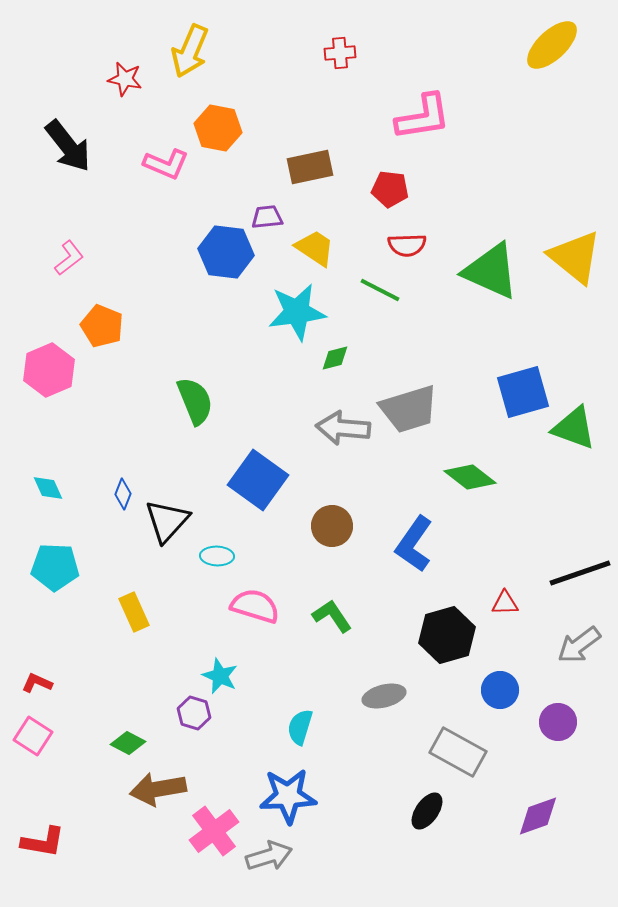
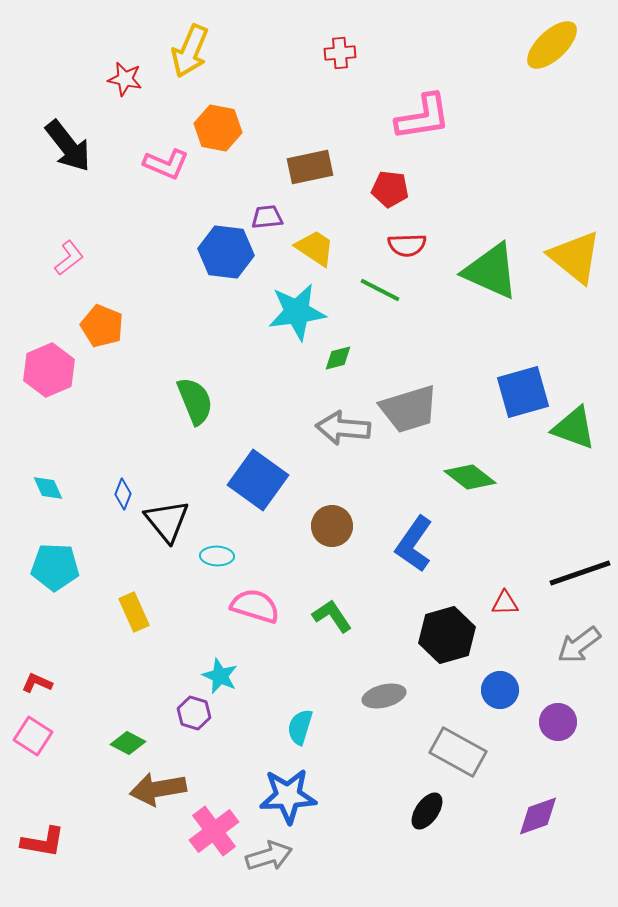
green diamond at (335, 358): moved 3 px right
black triangle at (167, 521): rotated 21 degrees counterclockwise
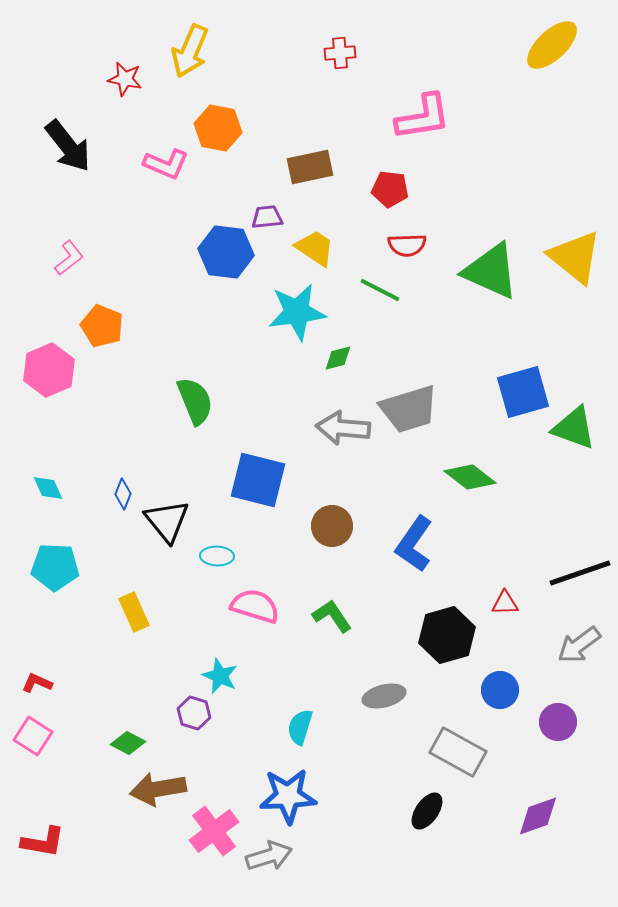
blue square at (258, 480): rotated 22 degrees counterclockwise
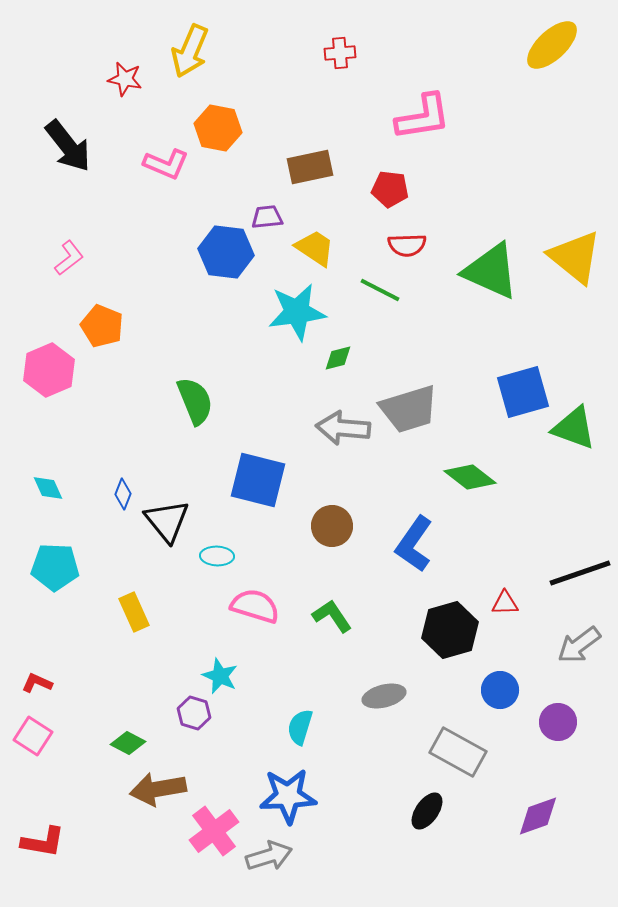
black hexagon at (447, 635): moved 3 px right, 5 px up
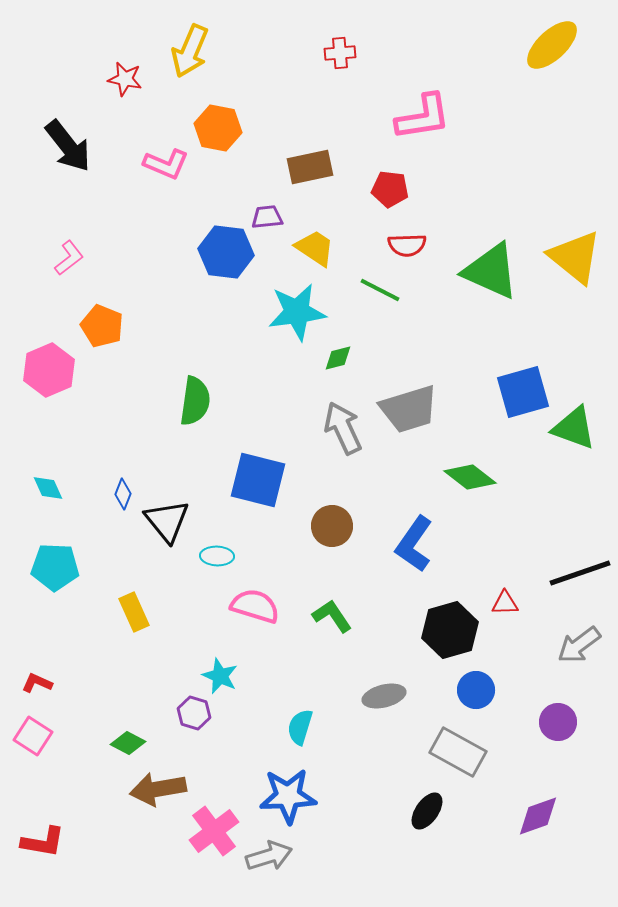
green semicircle at (195, 401): rotated 30 degrees clockwise
gray arrow at (343, 428): rotated 60 degrees clockwise
blue circle at (500, 690): moved 24 px left
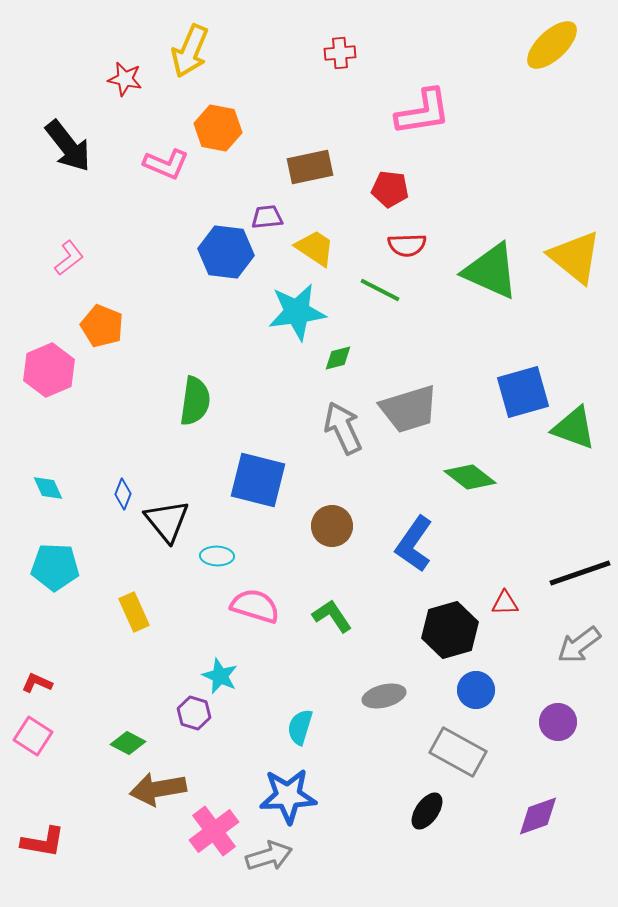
pink L-shape at (423, 117): moved 5 px up
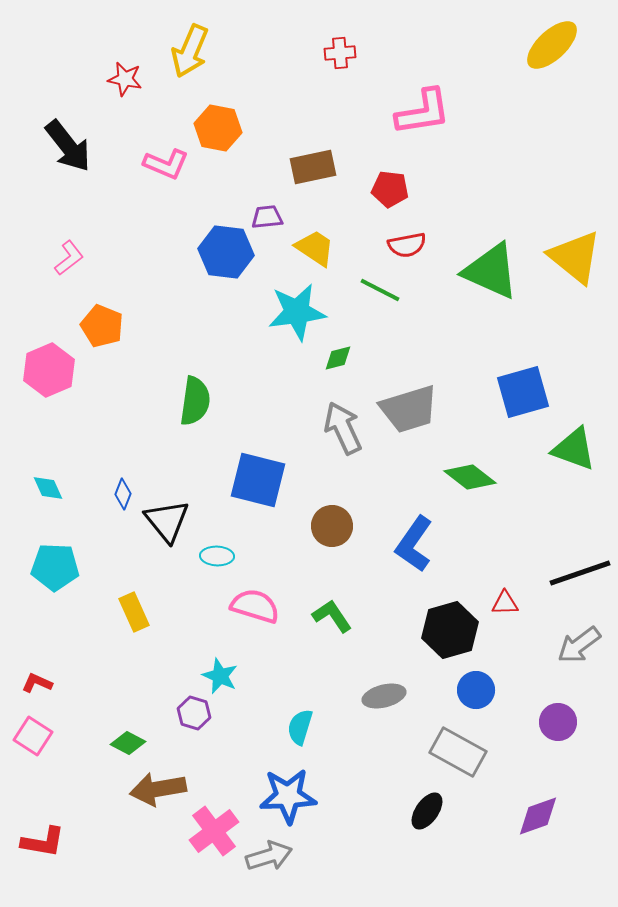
brown rectangle at (310, 167): moved 3 px right
red semicircle at (407, 245): rotated 9 degrees counterclockwise
green triangle at (574, 428): moved 21 px down
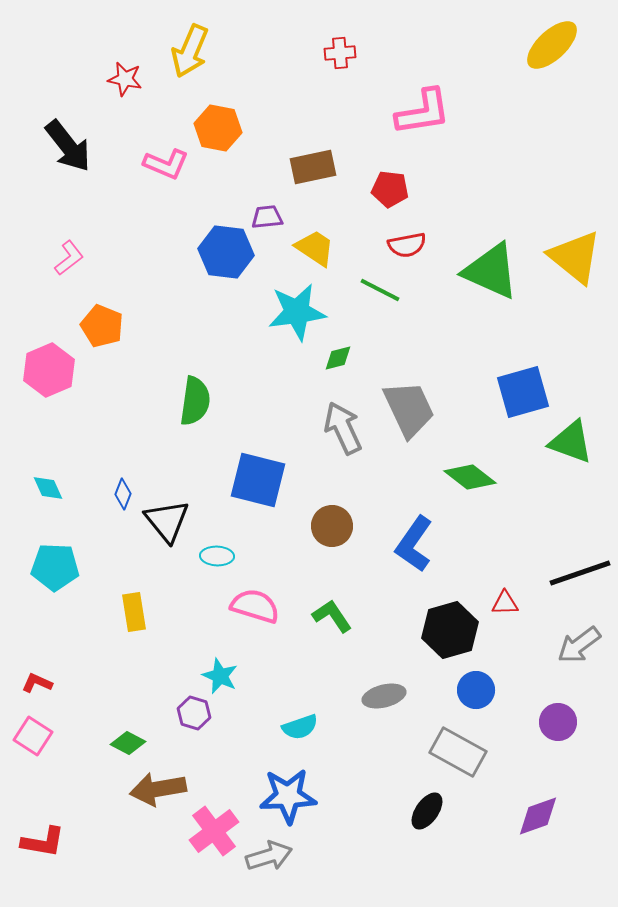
gray trapezoid at (409, 409): rotated 98 degrees counterclockwise
green triangle at (574, 449): moved 3 px left, 7 px up
yellow rectangle at (134, 612): rotated 15 degrees clockwise
cyan semicircle at (300, 727): rotated 126 degrees counterclockwise
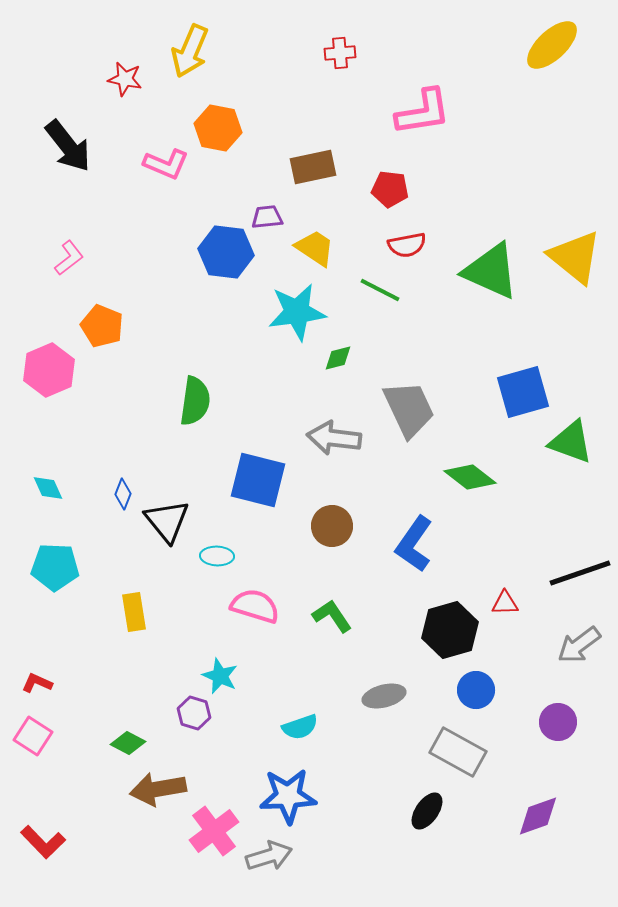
gray arrow at (343, 428): moved 9 px left, 10 px down; rotated 58 degrees counterclockwise
red L-shape at (43, 842): rotated 36 degrees clockwise
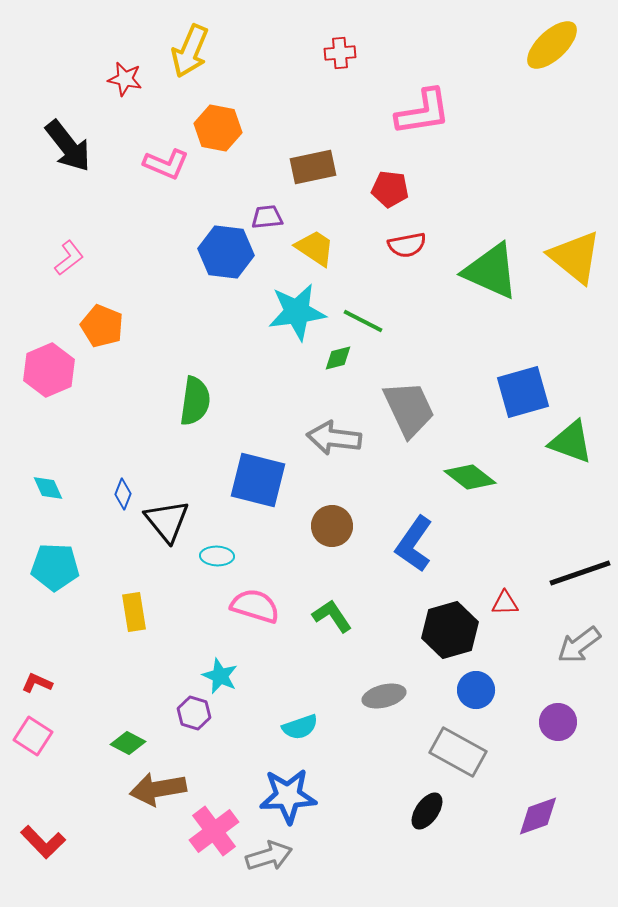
green line at (380, 290): moved 17 px left, 31 px down
